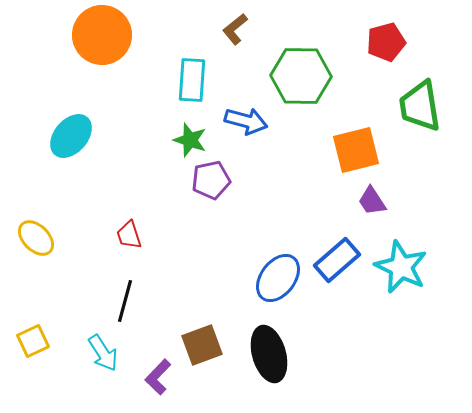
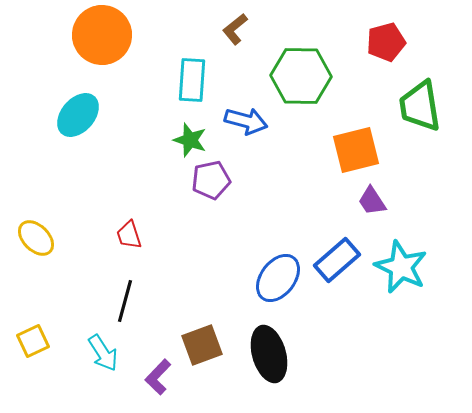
cyan ellipse: moved 7 px right, 21 px up
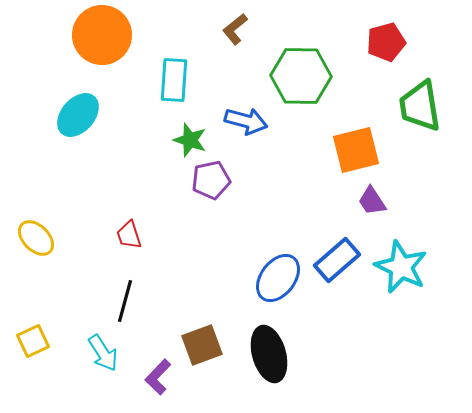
cyan rectangle: moved 18 px left
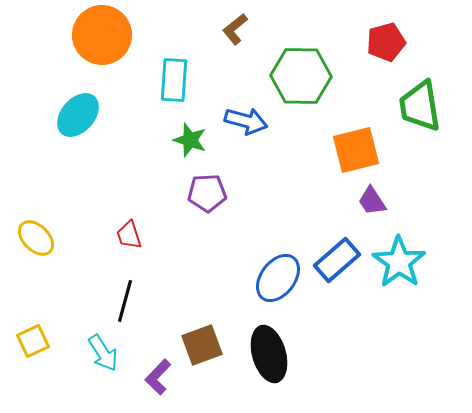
purple pentagon: moved 4 px left, 13 px down; rotated 9 degrees clockwise
cyan star: moved 2 px left, 5 px up; rotated 10 degrees clockwise
